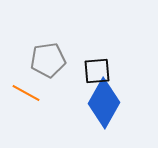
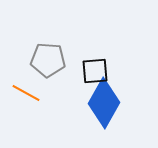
gray pentagon: rotated 12 degrees clockwise
black square: moved 2 px left
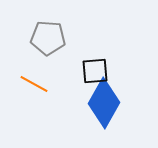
gray pentagon: moved 22 px up
orange line: moved 8 px right, 9 px up
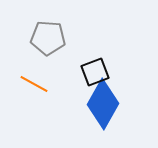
black square: moved 1 px down; rotated 16 degrees counterclockwise
blue diamond: moved 1 px left, 1 px down
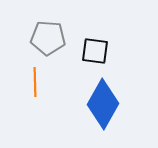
black square: moved 21 px up; rotated 28 degrees clockwise
orange line: moved 1 px right, 2 px up; rotated 60 degrees clockwise
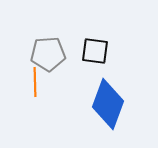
gray pentagon: moved 16 px down; rotated 8 degrees counterclockwise
blue diamond: moved 5 px right; rotated 9 degrees counterclockwise
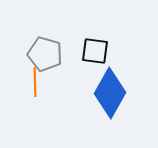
gray pentagon: moved 3 px left; rotated 20 degrees clockwise
blue diamond: moved 2 px right, 11 px up; rotated 9 degrees clockwise
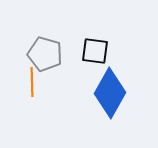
orange line: moved 3 px left
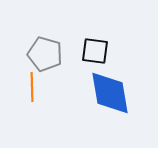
orange line: moved 5 px down
blue diamond: rotated 39 degrees counterclockwise
